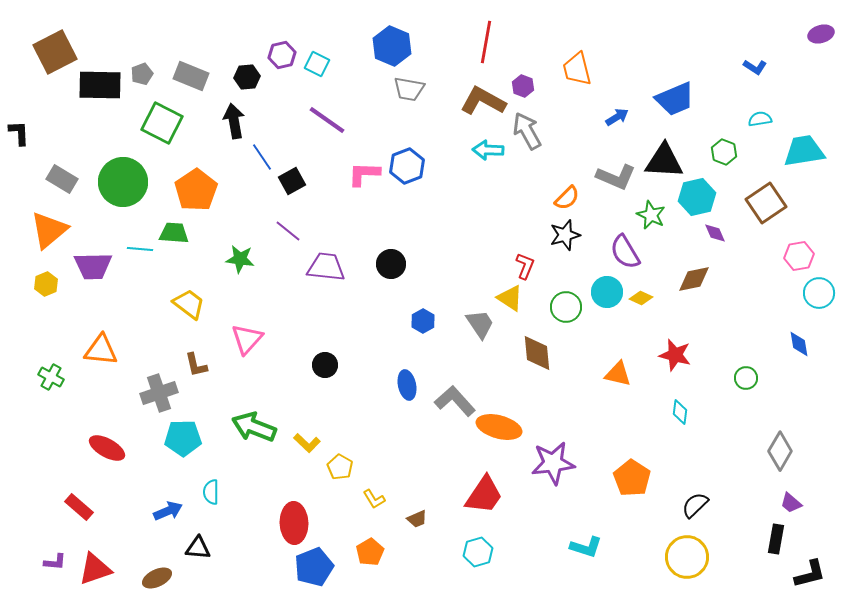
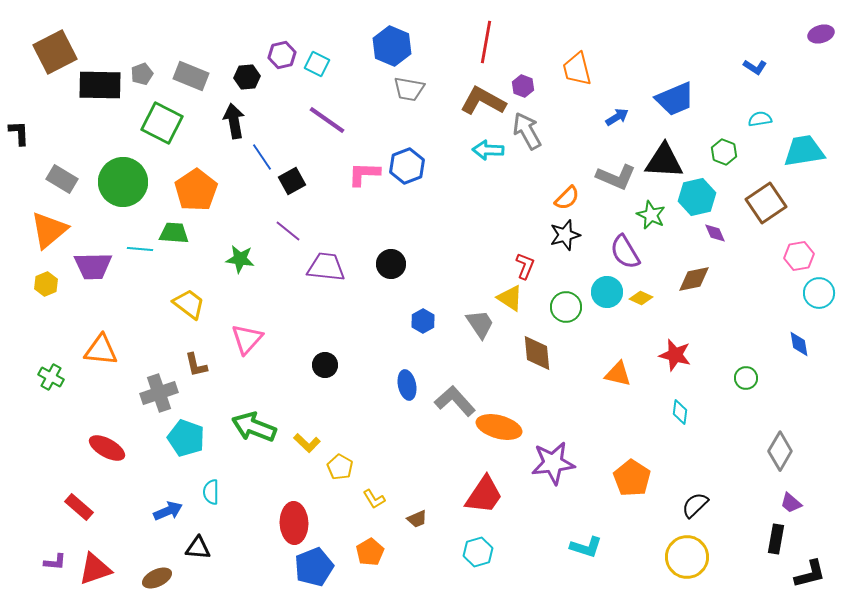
cyan pentagon at (183, 438): moved 3 px right; rotated 21 degrees clockwise
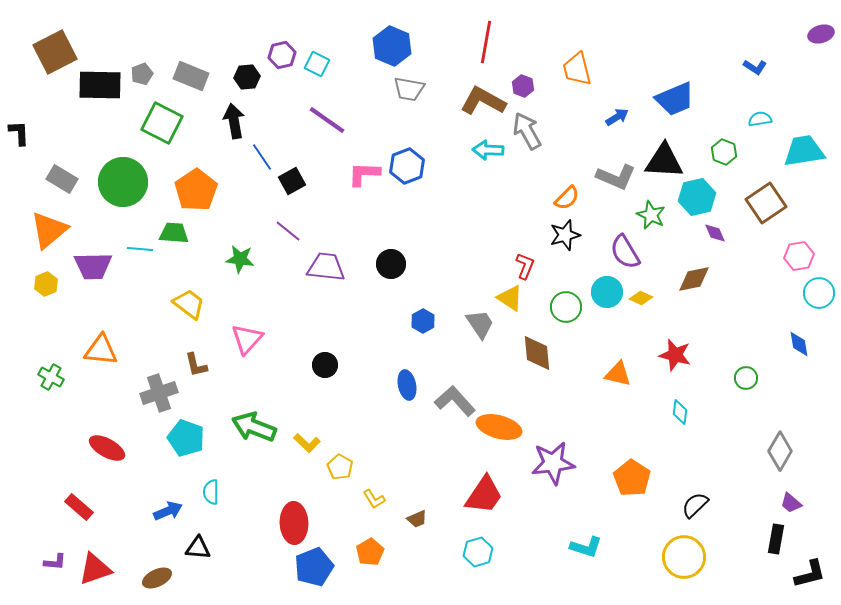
yellow circle at (687, 557): moved 3 px left
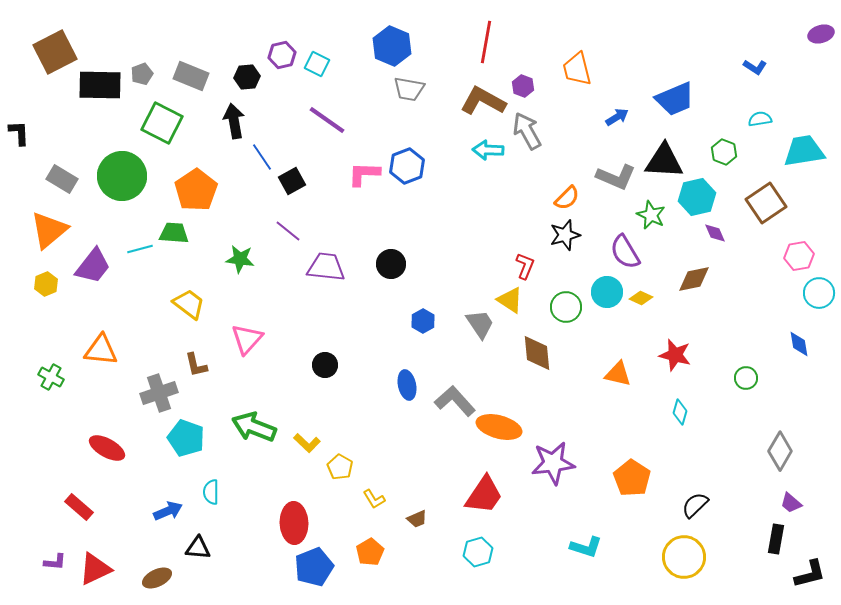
green circle at (123, 182): moved 1 px left, 6 px up
cyan line at (140, 249): rotated 20 degrees counterclockwise
purple trapezoid at (93, 266): rotated 51 degrees counterclockwise
yellow triangle at (510, 298): moved 2 px down
cyan diamond at (680, 412): rotated 10 degrees clockwise
red triangle at (95, 569): rotated 6 degrees counterclockwise
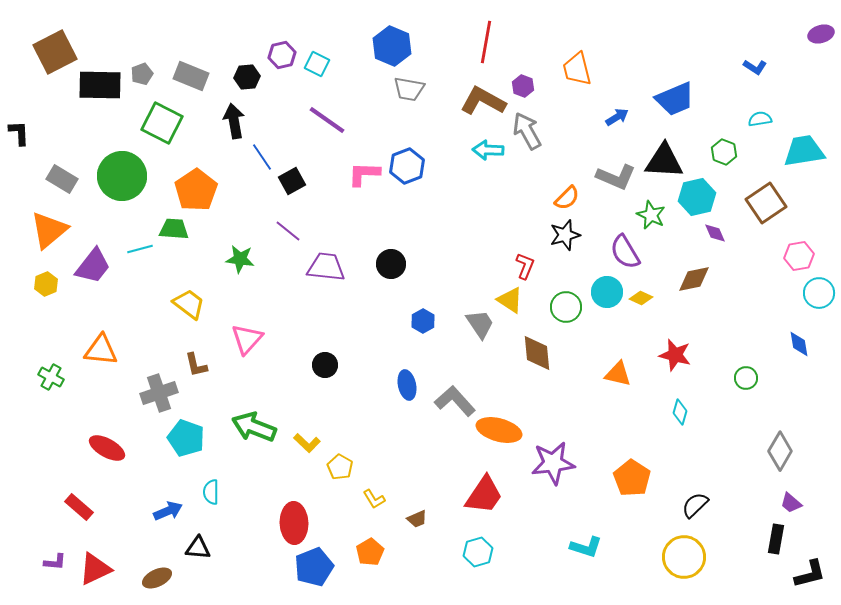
green trapezoid at (174, 233): moved 4 px up
orange ellipse at (499, 427): moved 3 px down
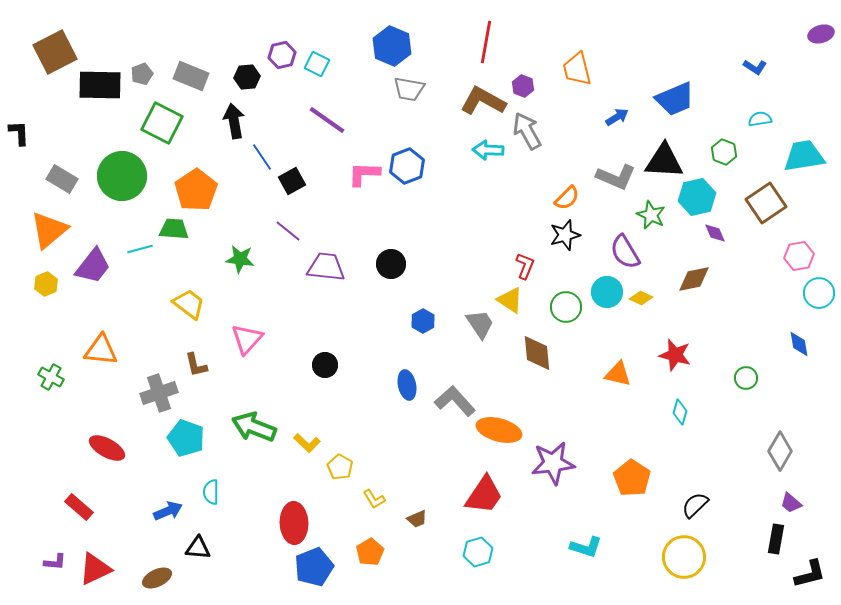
cyan trapezoid at (804, 151): moved 5 px down
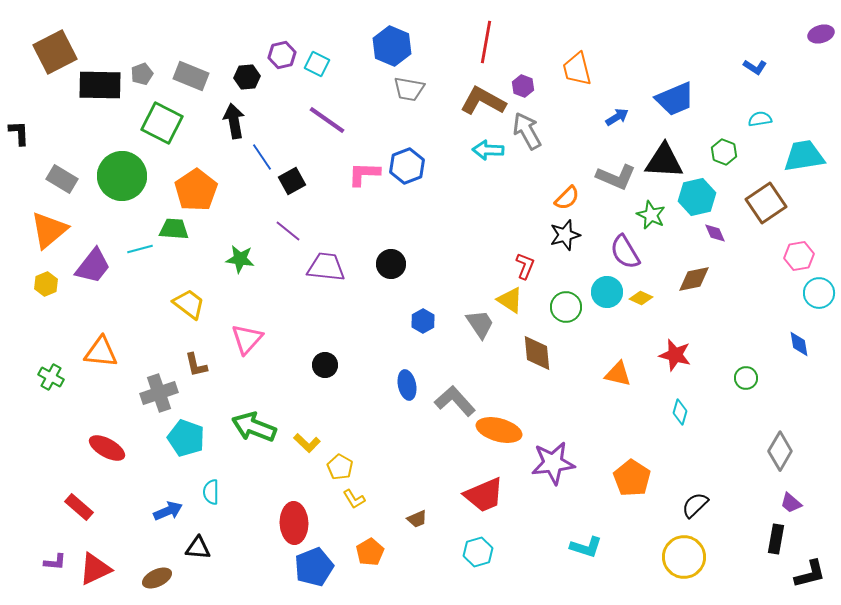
orange triangle at (101, 350): moved 2 px down
red trapezoid at (484, 495): rotated 33 degrees clockwise
yellow L-shape at (374, 499): moved 20 px left
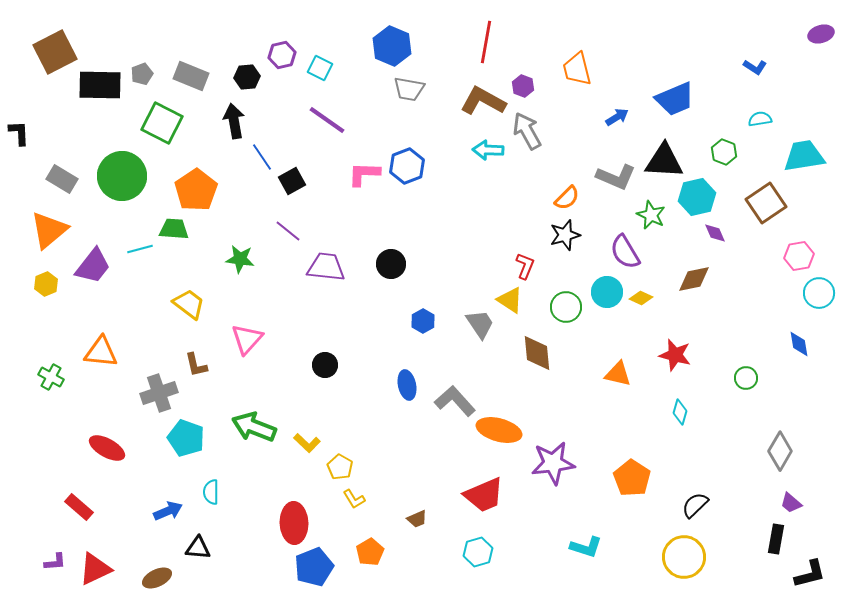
cyan square at (317, 64): moved 3 px right, 4 px down
purple L-shape at (55, 562): rotated 10 degrees counterclockwise
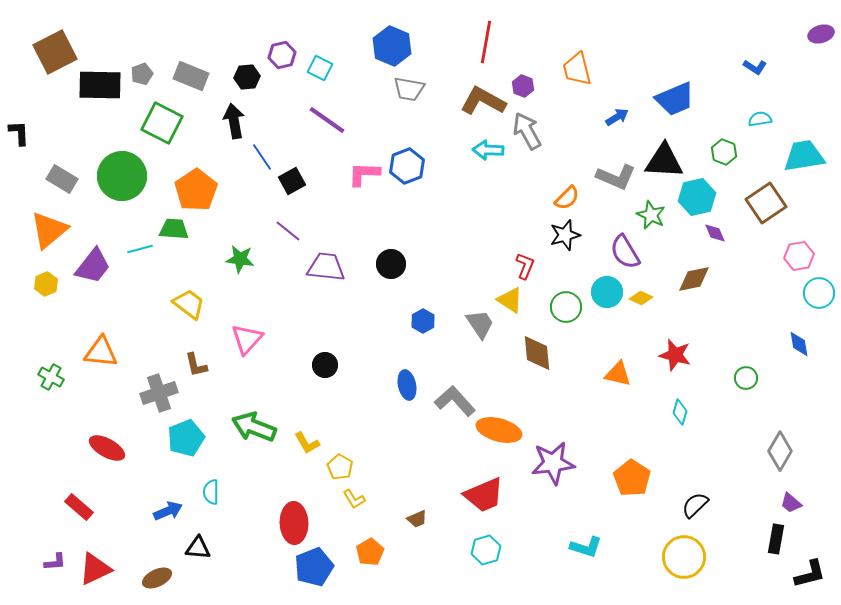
cyan pentagon at (186, 438): rotated 30 degrees clockwise
yellow L-shape at (307, 443): rotated 16 degrees clockwise
cyan hexagon at (478, 552): moved 8 px right, 2 px up
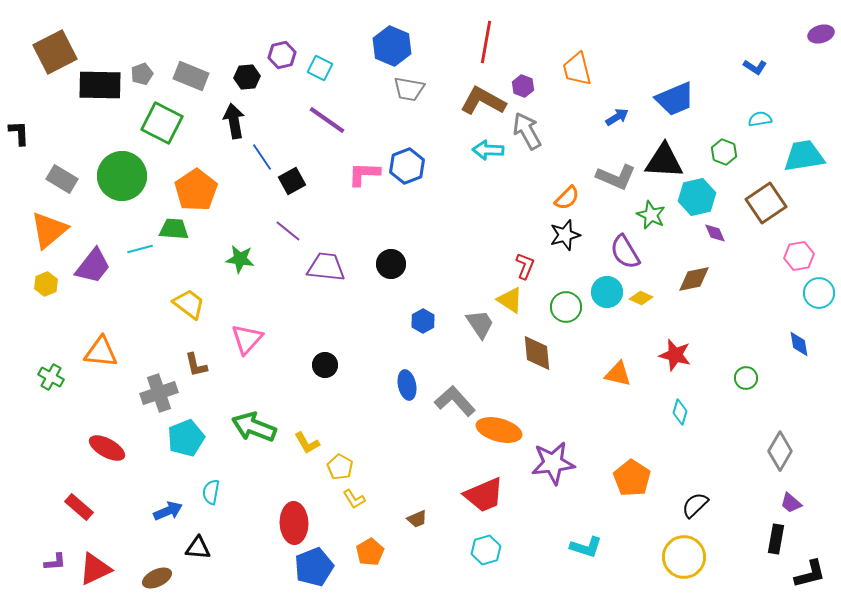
cyan semicircle at (211, 492): rotated 10 degrees clockwise
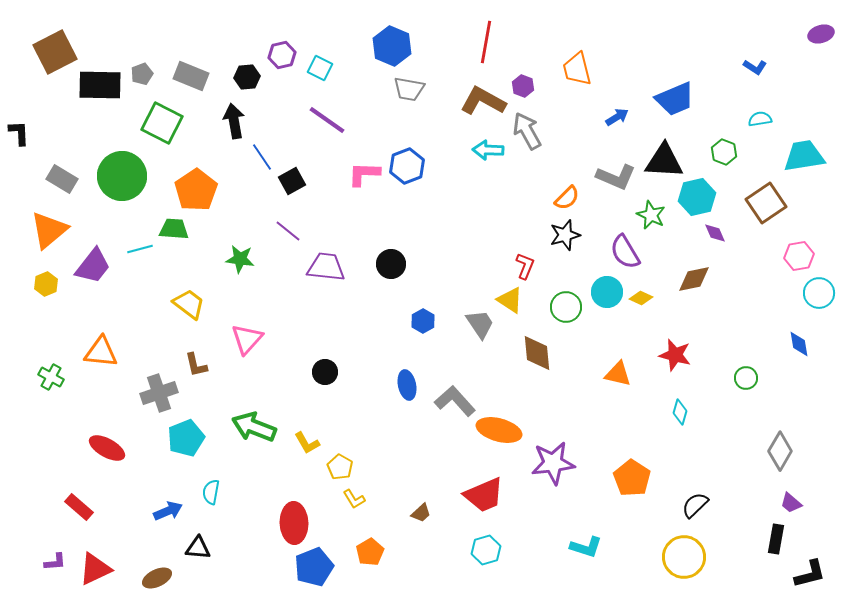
black circle at (325, 365): moved 7 px down
brown trapezoid at (417, 519): moved 4 px right, 6 px up; rotated 20 degrees counterclockwise
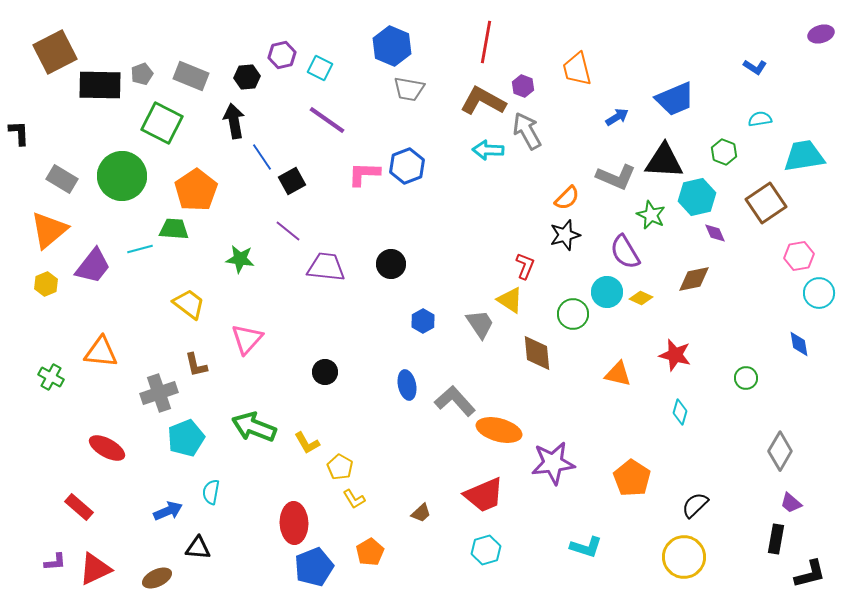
green circle at (566, 307): moved 7 px right, 7 px down
